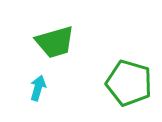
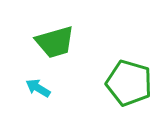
cyan arrow: rotated 75 degrees counterclockwise
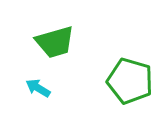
green pentagon: moved 1 px right, 2 px up
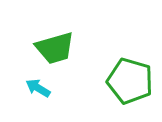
green trapezoid: moved 6 px down
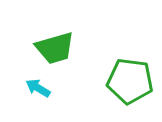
green pentagon: rotated 9 degrees counterclockwise
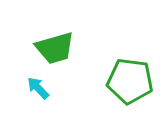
cyan arrow: rotated 15 degrees clockwise
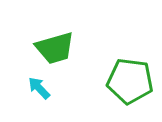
cyan arrow: moved 1 px right
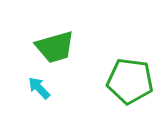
green trapezoid: moved 1 px up
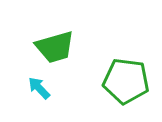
green pentagon: moved 4 px left
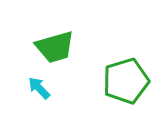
green pentagon: rotated 24 degrees counterclockwise
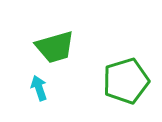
cyan arrow: rotated 25 degrees clockwise
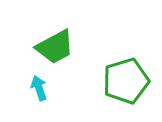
green trapezoid: rotated 12 degrees counterclockwise
